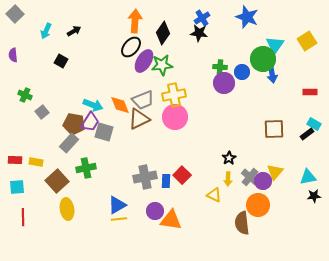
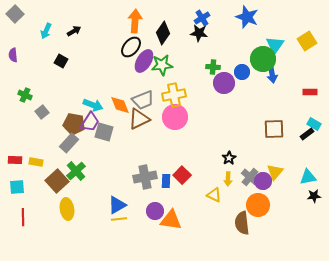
green cross at (220, 67): moved 7 px left
green cross at (86, 168): moved 10 px left, 3 px down; rotated 30 degrees counterclockwise
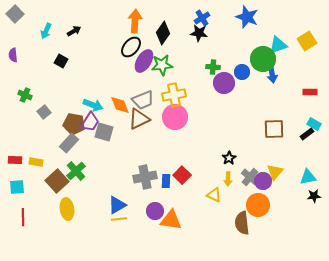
cyan triangle at (275, 45): moved 3 px right; rotated 36 degrees clockwise
gray square at (42, 112): moved 2 px right
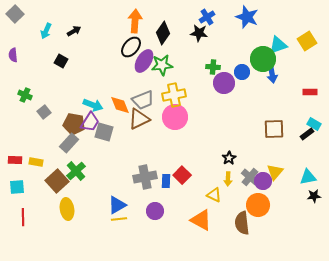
blue cross at (202, 18): moved 5 px right, 1 px up
orange triangle at (171, 220): moved 30 px right; rotated 20 degrees clockwise
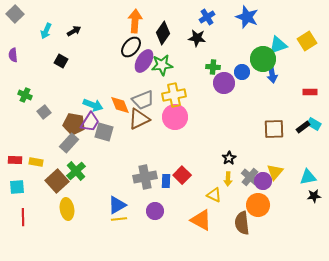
black star at (199, 33): moved 2 px left, 5 px down
black rectangle at (307, 134): moved 4 px left, 7 px up
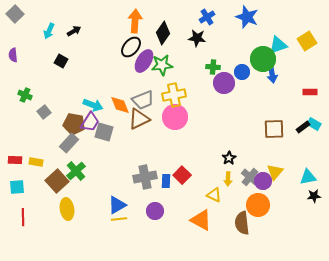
cyan arrow at (46, 31): moved 3 px right
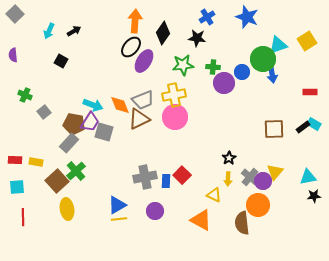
green star at (162, 65): moved 21 px right
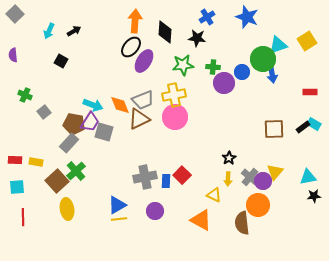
black diamond at (163, 33): moved 2 px right, 1 px up; rotated 30 degrees counterclockwise
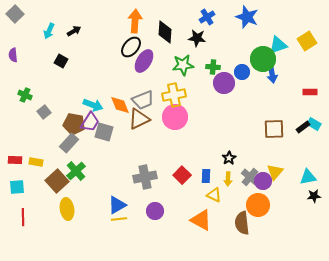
blue rectangle at (166, 181): moved 40 px right, 5 px up
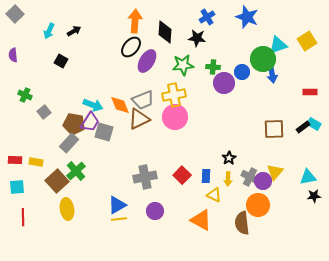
purple ellipse at (144, 61): moved 3 px right
gray cross at (250, 177): rotated 12 degrees counterclockwise
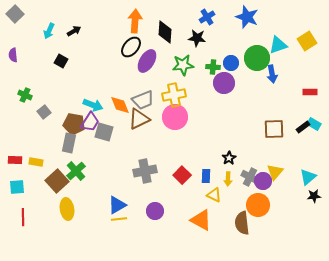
green circle at (263, 59): moved 6 px left, 1 px up
blue circle at (242, 72): moved 11 px left, 9 px up
gray rectangle at (69, 143): rotated 30 degrees counterclockwise
gray cross at (145, 177): moved 6 px up
cyan triangle at (308, 177): rotated 30 degrees counterclockwise
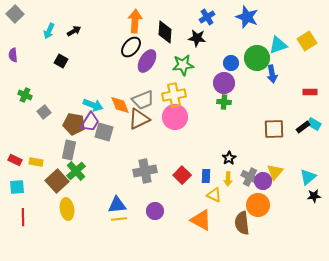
green cross at (213, 67): moved 11 px right, 35 px down
gray rectangle at (69, 143): moved 7 px down
red rectangle at (15, 160): rotated 24 degrees clockwise
blue triangle at (117, 205): rotated 24 degrees clockwise
